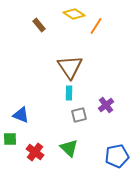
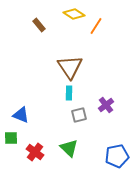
green square: moved 1 px right, 1 px up
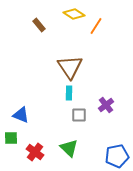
gray square: rotated 14 degrees clockwise
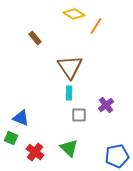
brown rectangle: moved 4 px left, 13 px down
blue triangle: moved 3 px down
green square: rotated 24 degrees clockwise
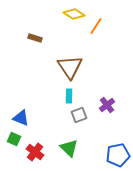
brown rectangle: rotated 32 degrees counterclockwise
cyan rectangle: moved 3 px down
purple cross: moved 1 px right
gray square: rotated 21 degrees counterclockwise
green square: moved 3 px right, 1 px down
blue pentagon: moved 1 px right, 1 px up
